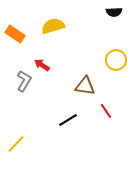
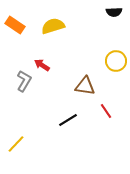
orange rectangle: moved 9 px up
yellow circle: moved 1 px down
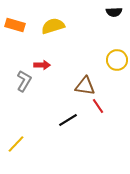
orange rectangle: rotated 18 degrees counterclockwise
yellow circle: moved 1 px right, 1 px up
red arrow: rotated 147 degrees clockwise
red line: moved 8 px left, 5 px up
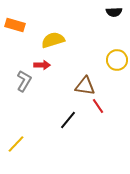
yellow semicircle: moved 14 px down
black line: rotated 18 degrees counterclockwise
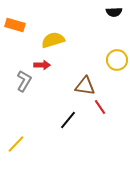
red line: moved 2 px right, 1 px down
